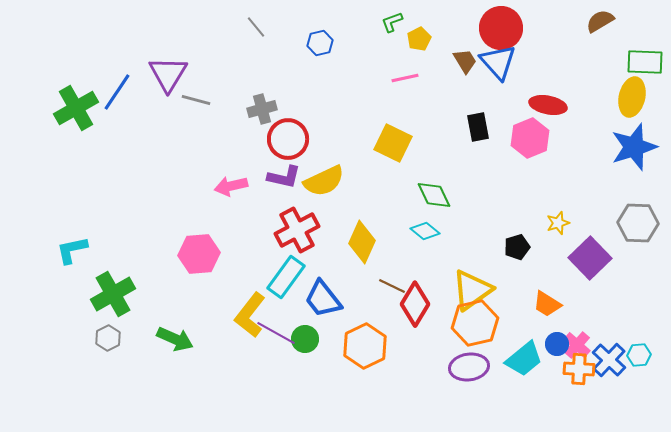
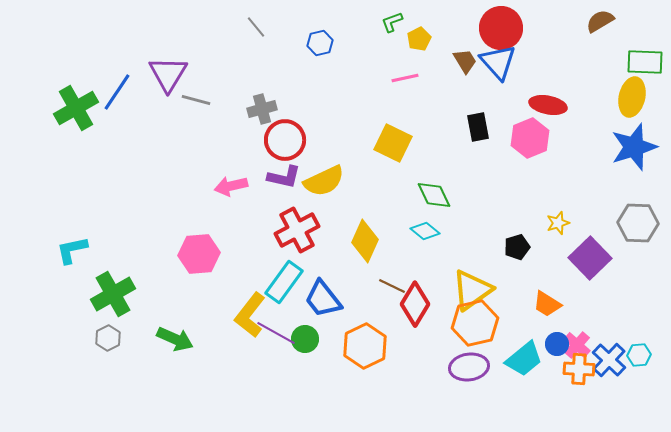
red circle at (288, 139): moved 3 px left, 1 px down
yellow diamond at (362, 242): moved 3 px right, 1 px up
cyan rectangle at (286, 277): moved 2 px left, 5 px down
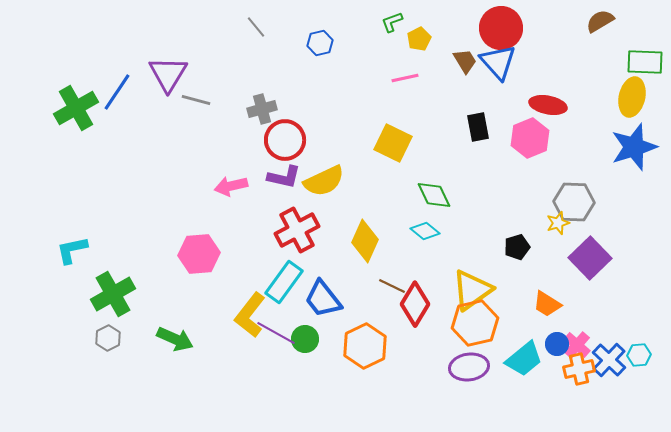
gray hexagon at (638, 223): moved 64 px left, 21 px up
orange cross at (579, 369): rotated 16 degrees counterclockwise
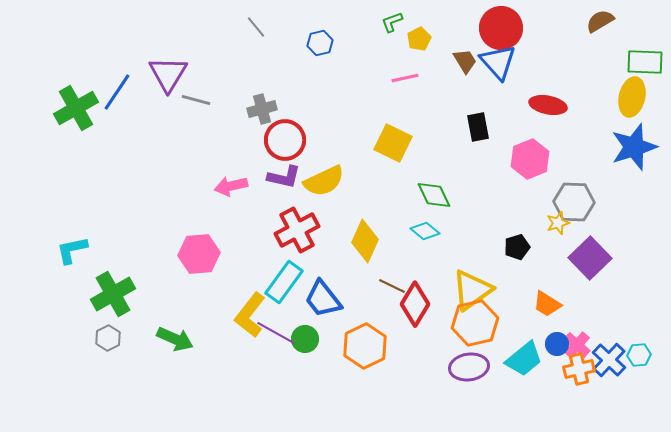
pink hexagon at (530, 138): moved 21 px down
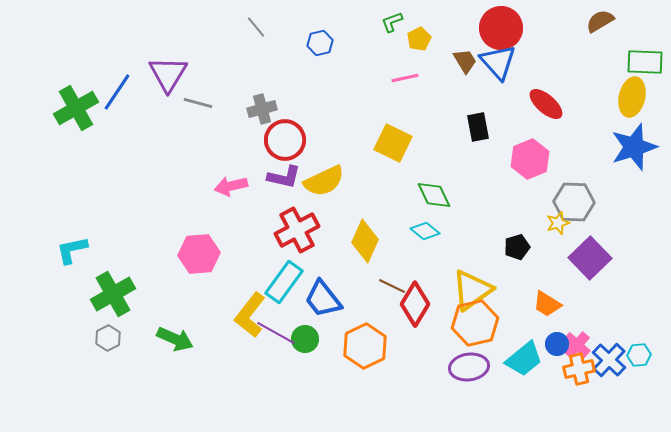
gray line at (196, 100): moved 2 px right, 3 px down
red ellipse at (548, 105): moved 2 px left, 1 px up; rotated 30 degrees clockwise
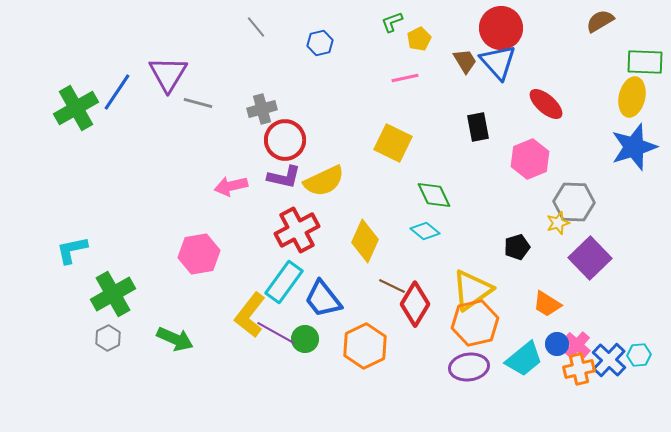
pink hexagon at (199, 254): rotated 6 degrees counterclockwise
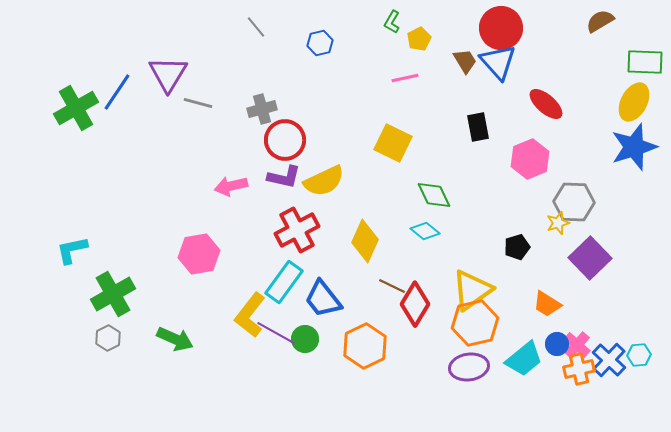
green L-shape at (392, 22): rotated 40 degrees counterclockwise
yellow ellipse at (632, 97): moved 2 px right, 5 px down; rotated 15 degrees clockwise
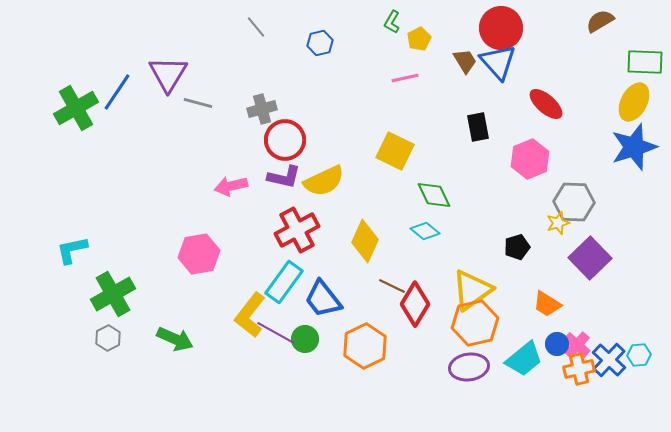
yellow square at (393, 143): moved 2 px right, 8 px down
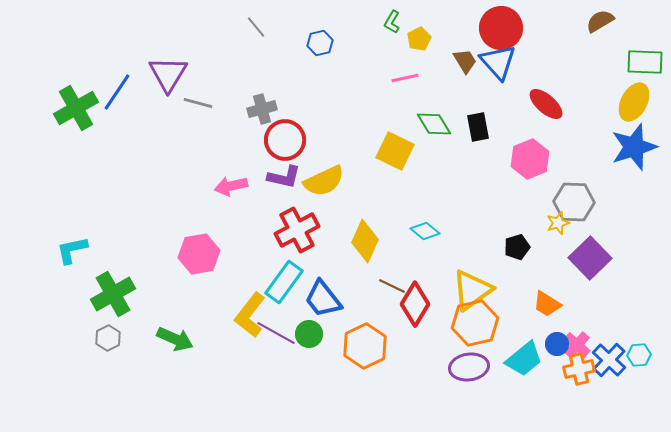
green diamond at (434, 195): moved 71 px up; rotated 6 degrees counterclockwise
green circle at (305, 339): moved 4 px right, 5 px up
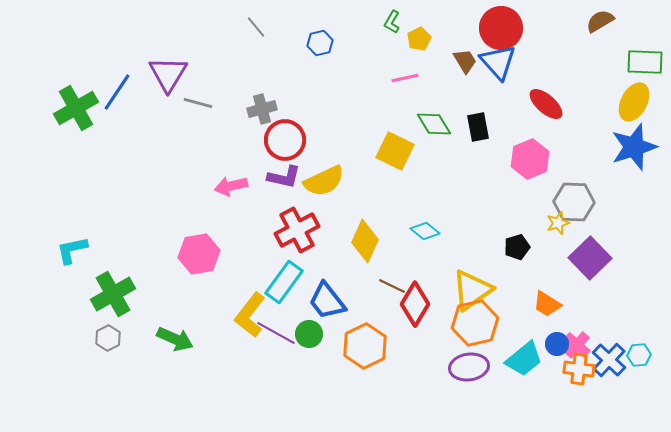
blue trapezoid at (323, 299): moved 4 px right, 2 px down
orange cross at (579, 369): rotated 20 degrees clockwise
